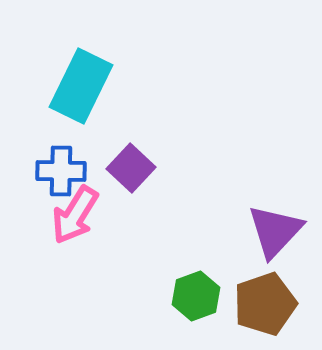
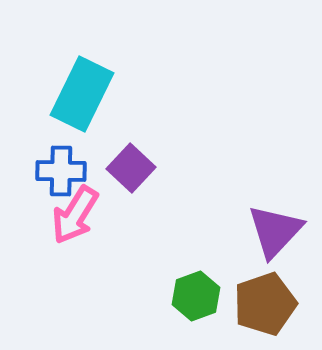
cyan rectangle: moved 1 px right, 8 px down
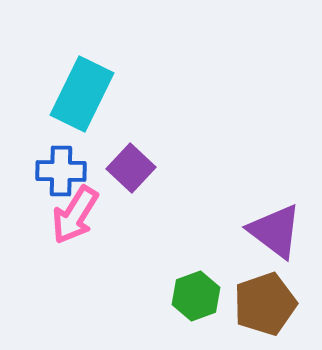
purple triangle: rotated 36 degrees counterclockwise
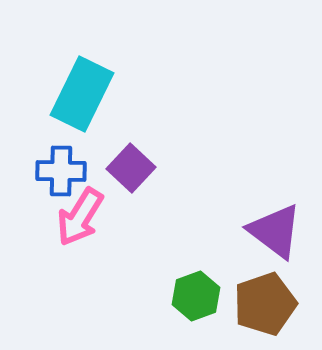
pink arrow: moved 5 px right, 2 px down
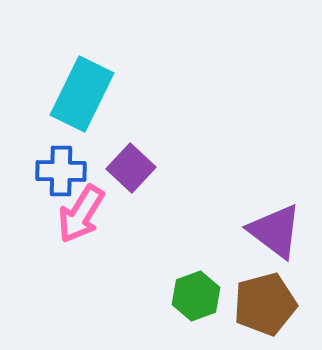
pink arrow: moved 1 px right, 3 px up
brown pentagon: rotated 4 degrees clockwise
